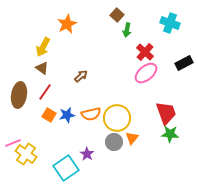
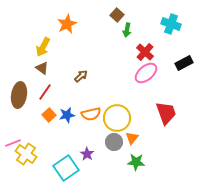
cyan cross: moved 1 px right, 1 px down
orange square: rotated 16 degrees clockwise
green star: moved 34 px left, 28 px down
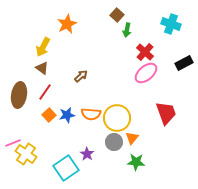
orange semicircle: rotated 18 degrees clockwise
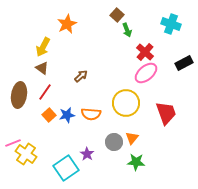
green arrow: rotated 32 degrees counterclockwise
yellow circle: moved 9 px right, 15 px up
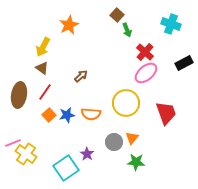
orange star: moved 2 px right, 1 px down
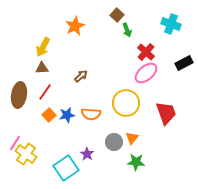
orange star: moved 6 px right, 1 px down
red cross: moved 1 px right
brown triangle: rotated 40 degrees counterclockwise
pink line: moved 2 px right; rotated 35 degrees counterclockwise
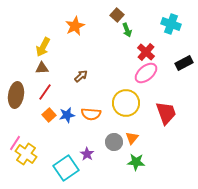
brown ellipse: moved 3 px left
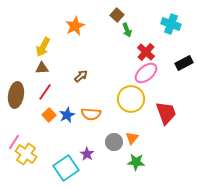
yellow circle: moved 5 px right, 4 px up
blue star: rotated 14 degrees counterclockwise
pink line: moved 1 px left, 1 px up
